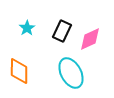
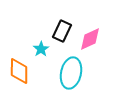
cyan star: moved 14 px right, 21 px down
cyan ellipse: rotated 40 degrees clockwise
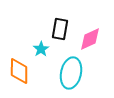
black rectangle: moved 2 px left, 2 px up; rotated 15 degrees counterclockwise
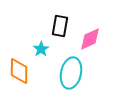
black rectangle: moved 3 px up
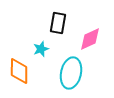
black rectangle: moved 2 px left, 3 px up
cyan star: rotated 14 degrees clockwise
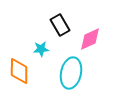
black rectangle: moved 2 px right, 2 px down; rotated 40 degrees counterclockwise
cyan star: rotated 14 degrees clockwise
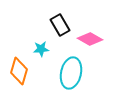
pink diamond: rotated 55 degrees clockwise
orange diamond: rotated 16 degrees clockwise
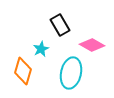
pink diamond: moved 2 px right, 6 px down
cyan star: rotated 21 degrees counterclockwise
orange diamond: moved 4 px right
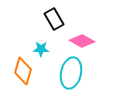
black rectangle: moved 6 px left, 6 px up
pink diamond: moved 10 px left, 4 px up
cyan star: rotated 28 degrees clockwise
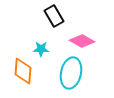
black rectangle: moved 3 px up
orange diamond: rotated 12 degrees counterclockwise
